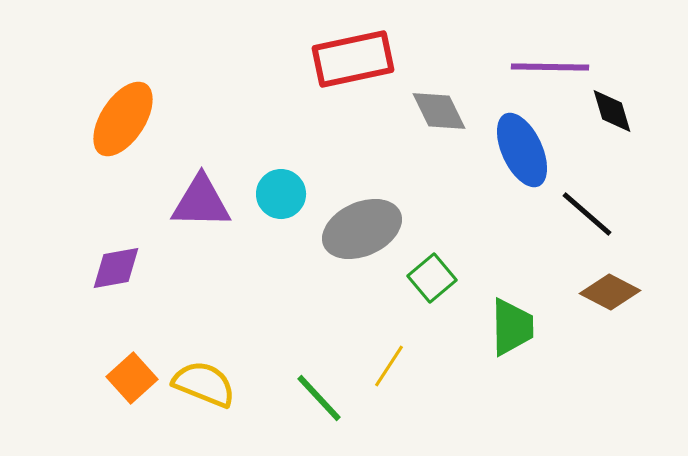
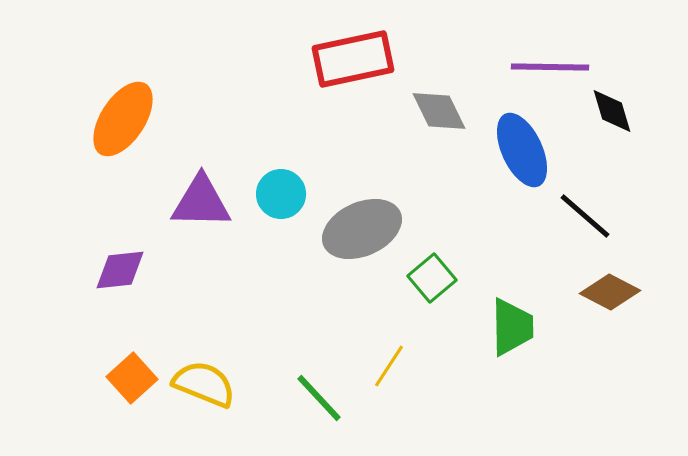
black line: moved 2 px left, 2 px down
purple diamond: moved 4 px right, 2 px down; rotated 4 degrees clockwise
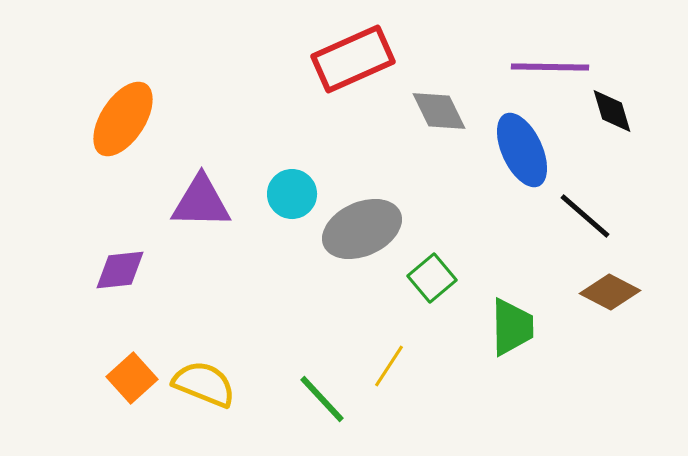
red rectangle: rotated 12 degrees counterclockwise
cyan circle: moved 11 px right
green line: moved 3 px right, 1 px down
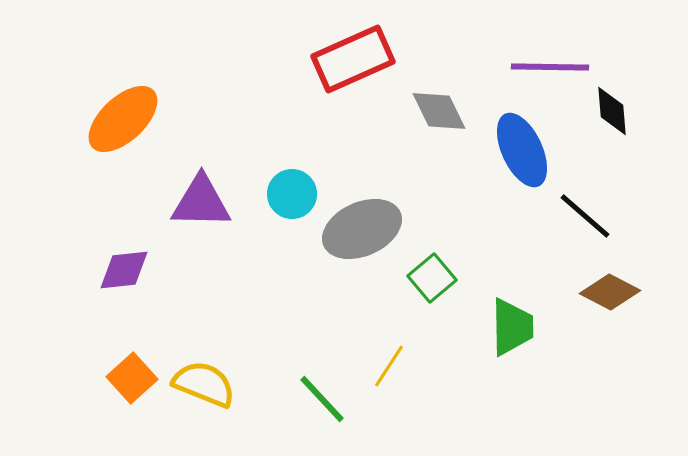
black diamond: rotated 12 degrees clockwise
orange ellipse: rotated 14 degrees clockwise
purple diamond: moved 4 px right
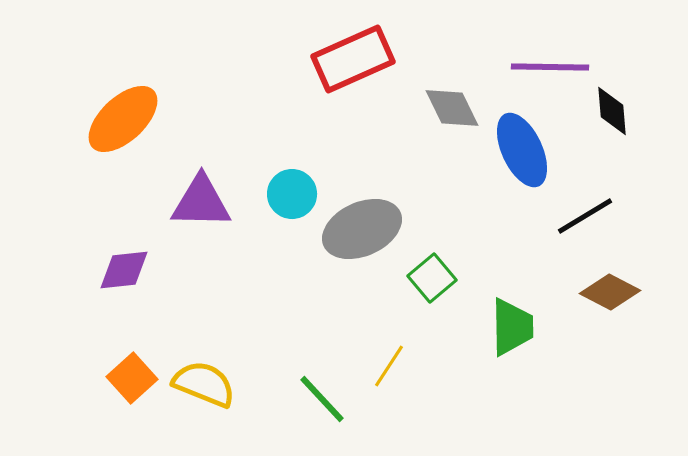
gray diamond: moved 13 px right, 3 px up
black line: rotated 72 degrees counterclockwise
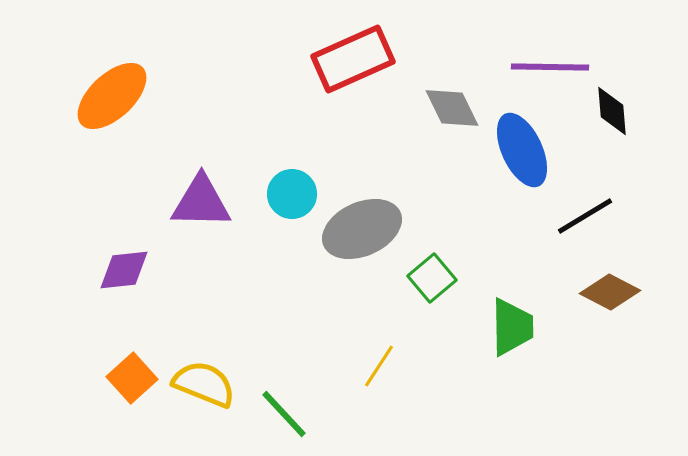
orange ellipse: moved 11 px left, 23 px up
yellow line: moved 10 px left
green line: moved 38 px left, 15 px down
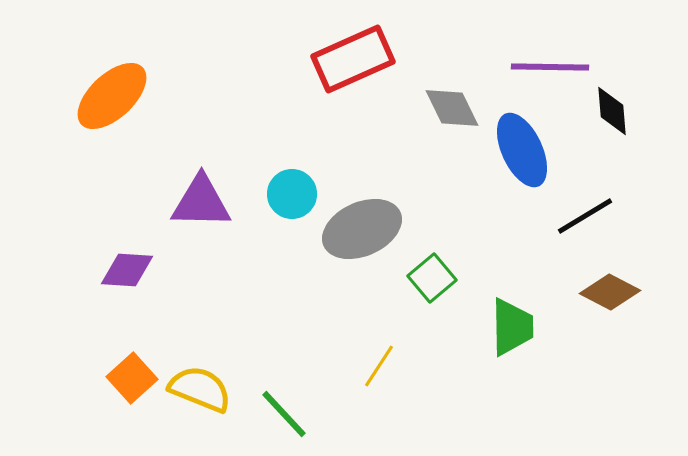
purple diamond: moved 3 px right; rotated 10 degrees clockwise
yellow semicircle: moved 4 px left, 5 px down
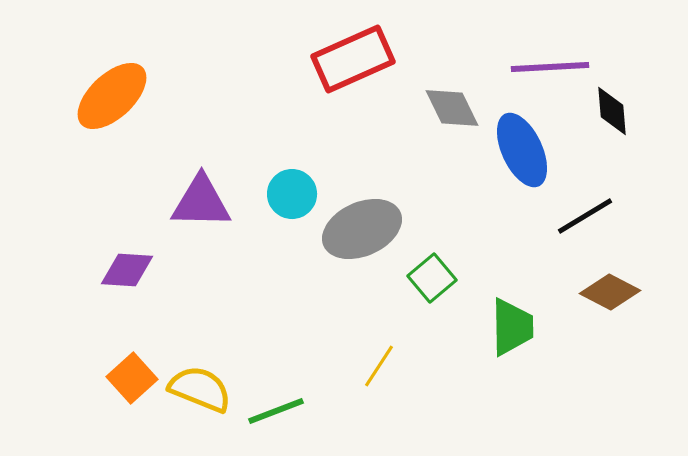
purple line: rotated 4 degrees counterclockwise
green line: moved 8 px left, 3 px up; rotated 68 degrees counterclockwise
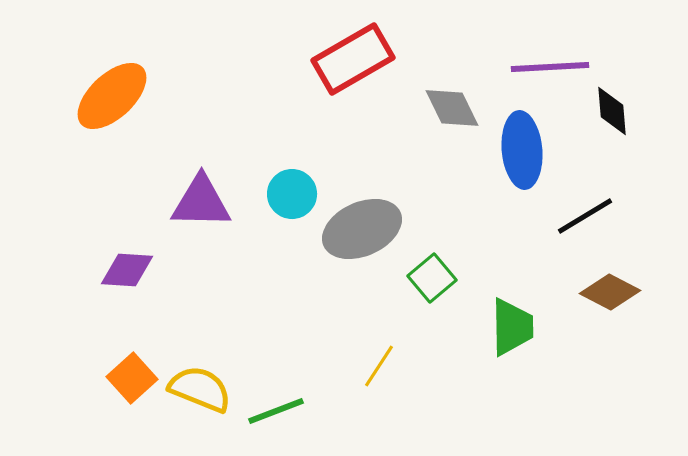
red rectangle: rotated 6 degrees counterclockwise
blue ellipse: rotated 20 degrees clockwise
